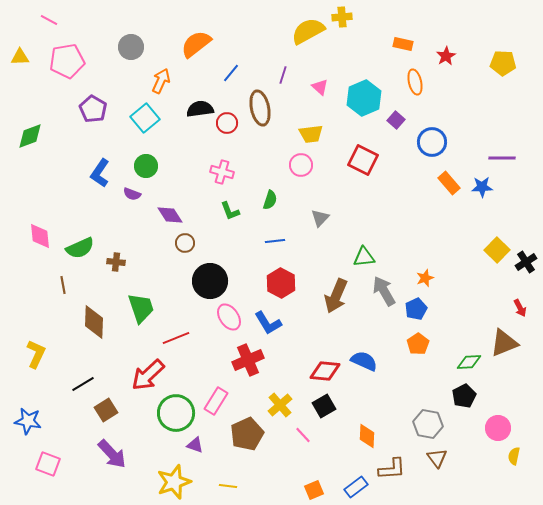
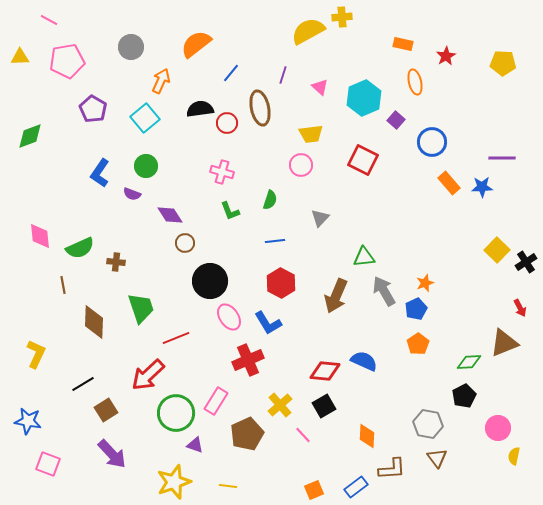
orange star at (425, 278): moved 5 px down
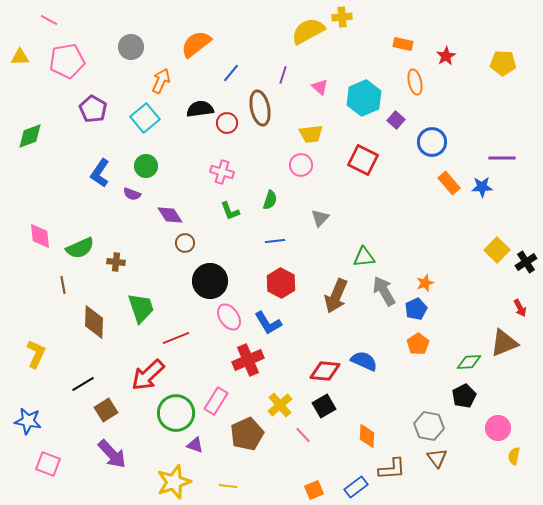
gray hexagon at (428, 424): moved 1 px right, 2 px down
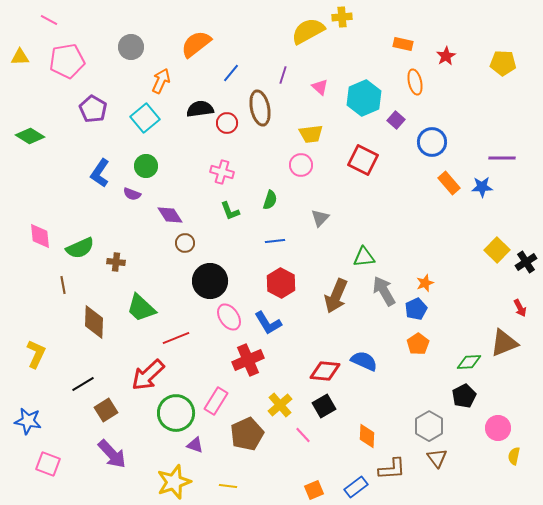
green diamond at (30, 136): rotated 52 degrees clockwise
green trapezoid at (141, 308): rotated 152 degrees clockwise
gray hexagon at (429, 426): rotated 20 degrees clockwise
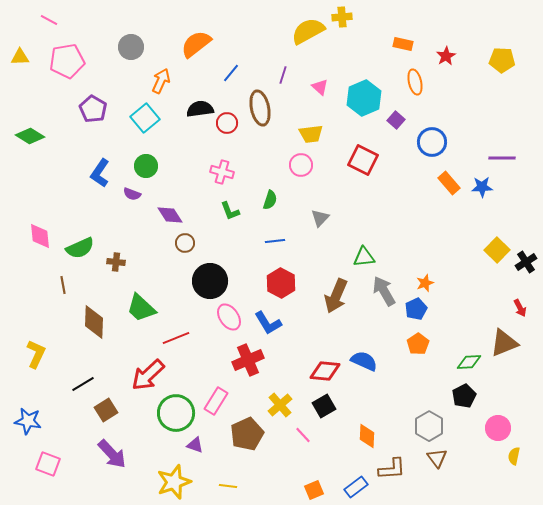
yellow pentagon at (503, 63): moved 1 px left, 3 px up
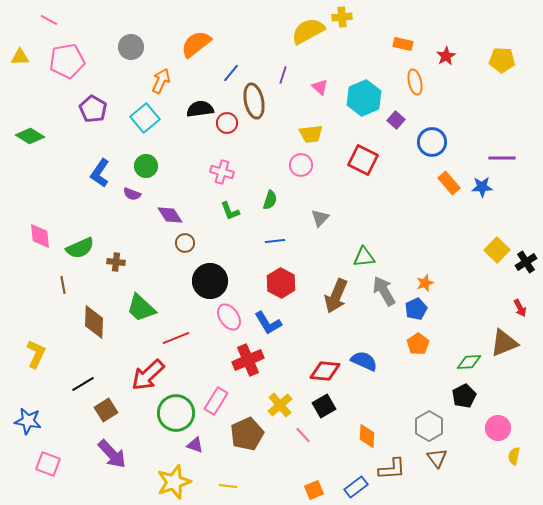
brown ellipse at (260, 108): moved 6 px left, 7 px up
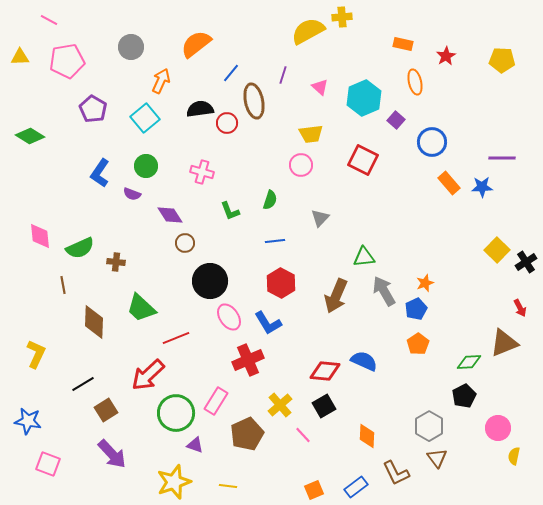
pink cross at (222, 172): moved 20 px left
brown L-shape at (392, 469): moved 4 px right, 4 px down; rotated 68 degrees clockwise
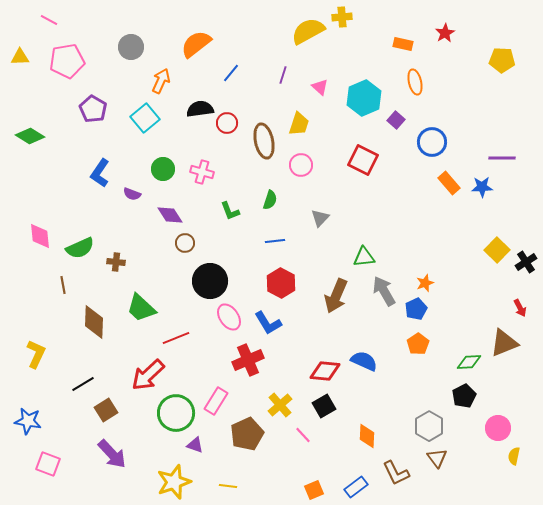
red star at (446, 56): moved 1 px left, 23 px up
brown ellipse at (254, 101): moved 10 px right, 40 px down
yellow trapezoid at (311, 134): moved 12 px left, 10 px up; rotated 65 degrees counterclockwise
green circle at (146, 166): moved 17 px right, 3 px down
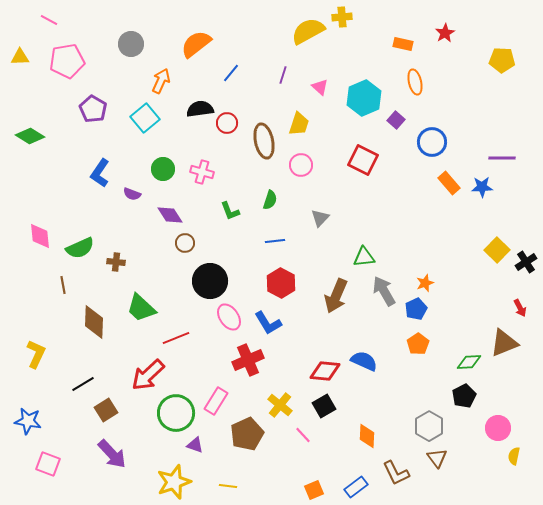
gray circle at (131, 47): moved 3 px up
yellow cross at (280, 405): rotated 10 degrees counterclockwise
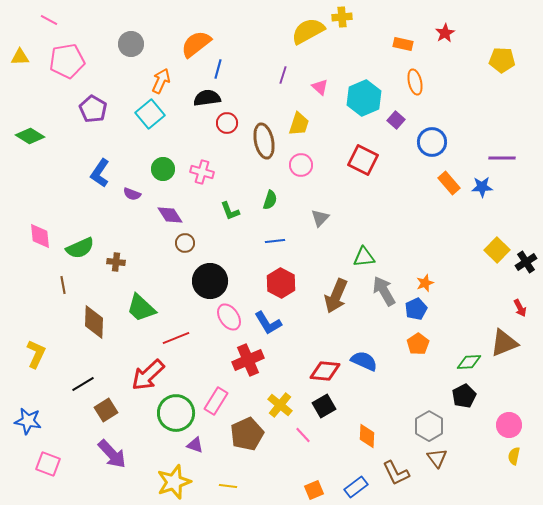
blue line at (231, 73): moved 13 px left, 4 px up; rotated 24 degrees counterclockwise
black semicircle at (200, 109): moved 7 px right, 11 px up
cyan square at (145, 118): moved 5 px right, 4 px up
pink circle at (498, 428): moved 11 px right, 3 px up
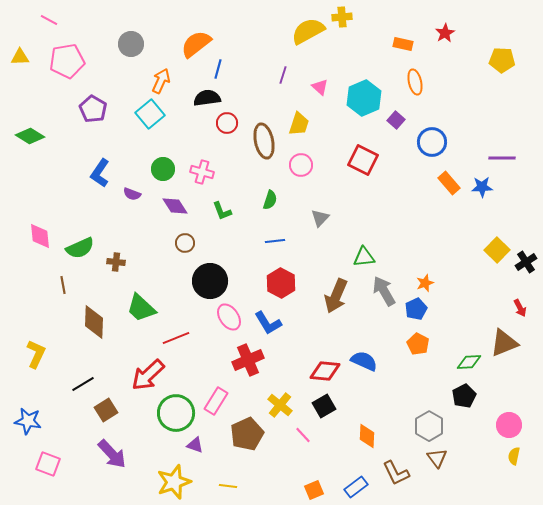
green L-shape at (230, 211): moved 8 px left
purple diamond at (170, 215): moved 5 px right, 9 px up
orange pentagon at (418, 344): rotated 10 degrees counterclockwise
